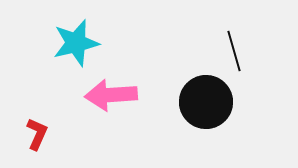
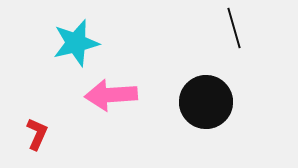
black line: moved 23 px up
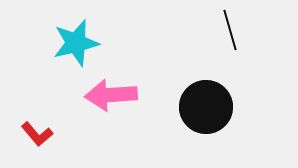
black line: moved 4 px left, 2 px down
black circle: moved 5 px down
red L-shape: rotated 116 degrees clockwise
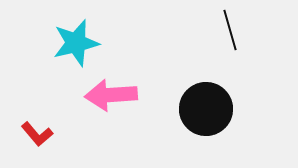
black circle: moved 2 px down
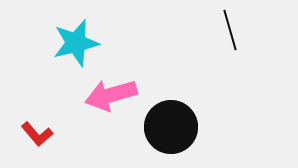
pink arrow: rotated 12 degrees counterclockwise
black circle: moved 35 px left, 18 px down
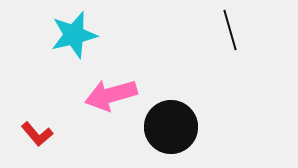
cyan star: moved 2 px left, 8 px up
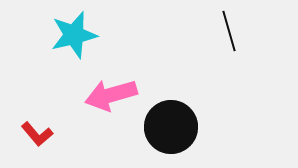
black line: moved 1 px left, 1 px down
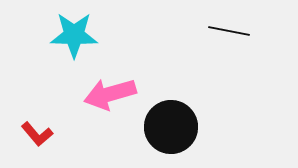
black line: rotated 63 degrees counterclockwise
cyan star: rotated 15 degrees clockwise
pink arrow: moved 1 px left, 1 px up
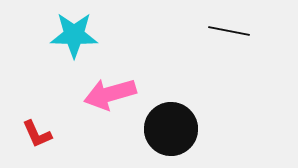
black circle: moved 2 px down
red L-shape: rotated 16 degrees clockwise
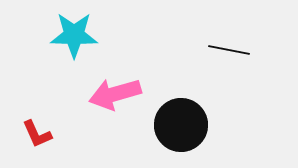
black line: moved 19 px down
pink arrow: moved 5 px right
black circle: moved 10 px right, 4 px up
